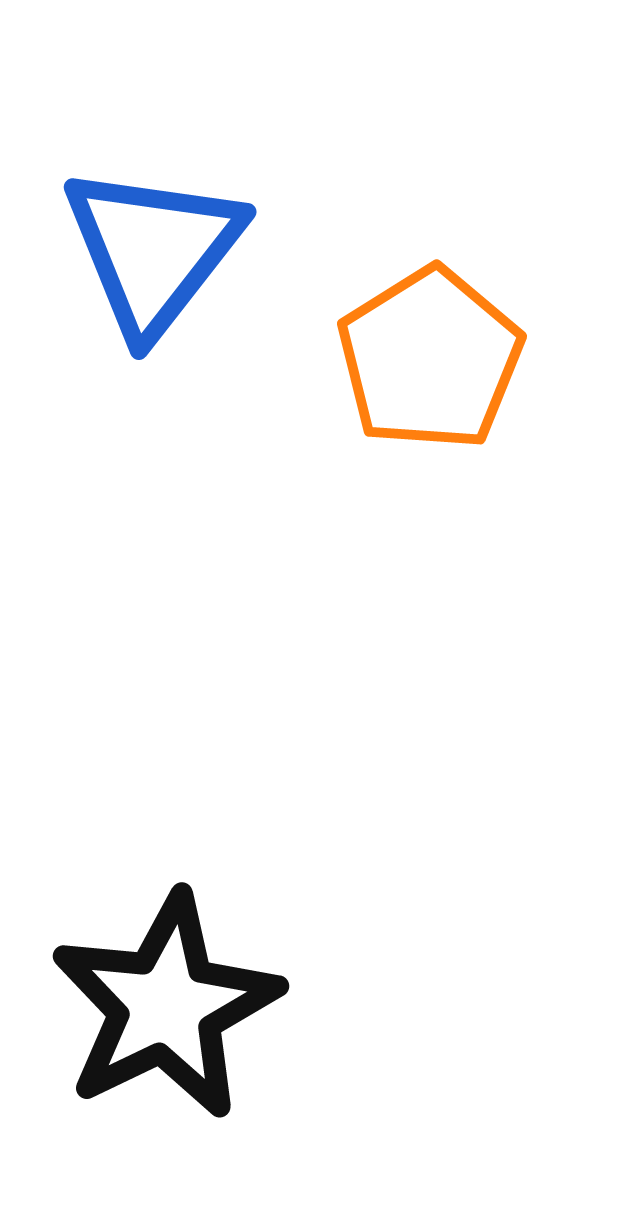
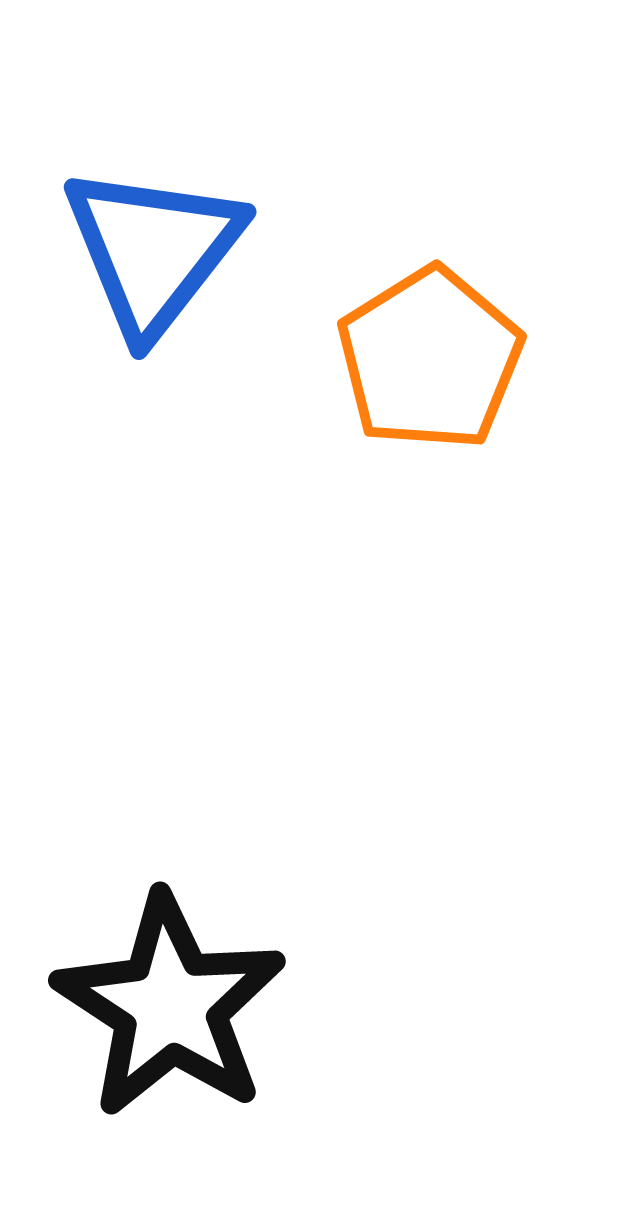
black star: moved 4 px right; rotated 13 degrees counterclockwise
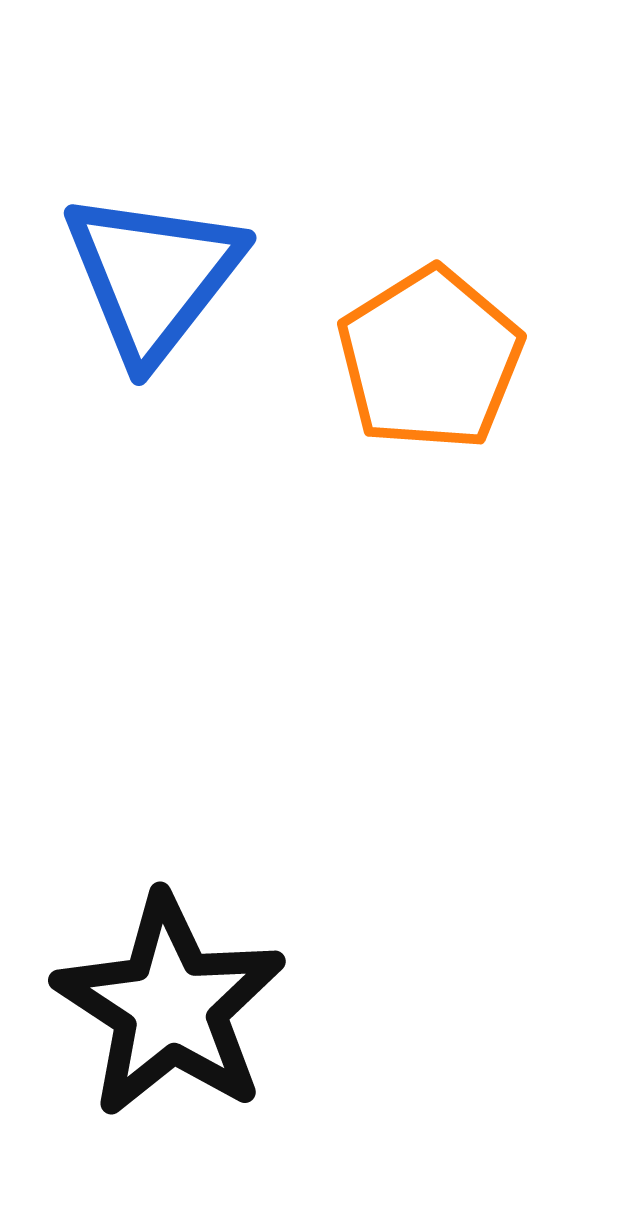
blue triangle: moved 26 px down
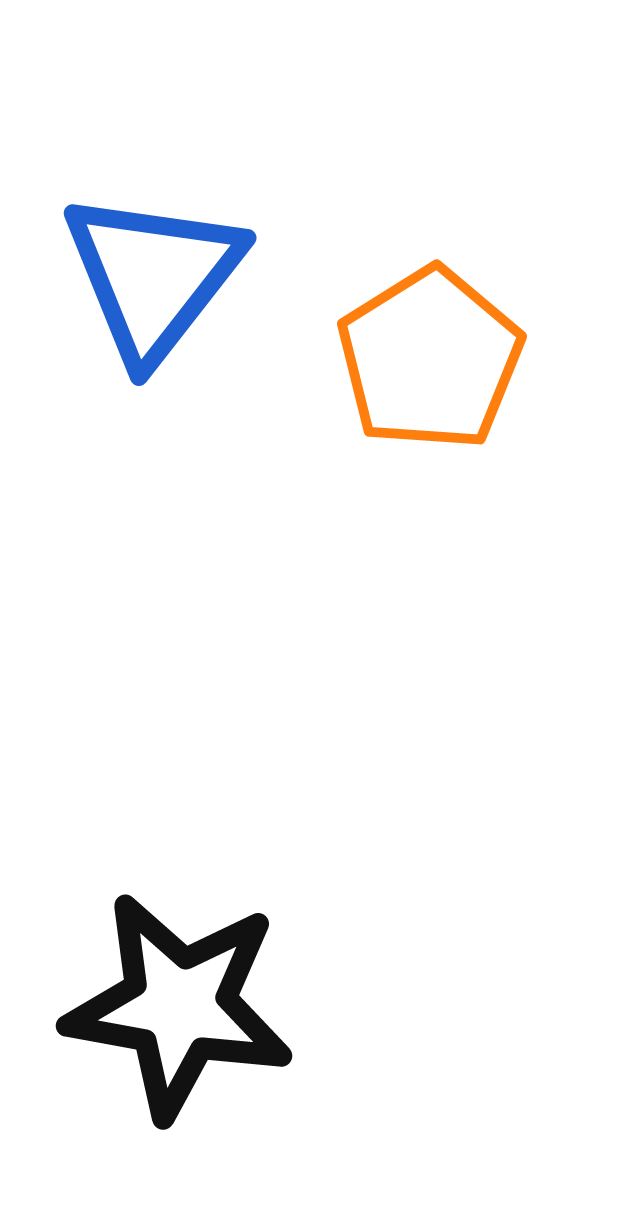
black star: moved 9 px right; rotated 23 degrees counterclockwise
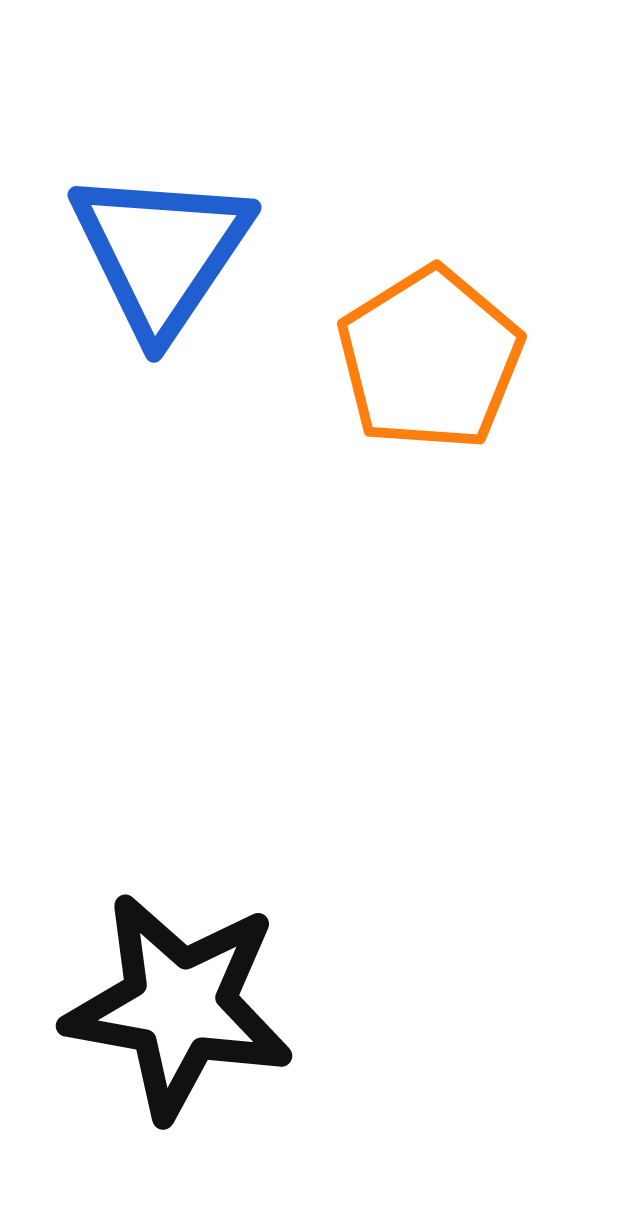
blue triangle: moved 8 px right, 24 px up; rotated 4 degrees counterclockwise
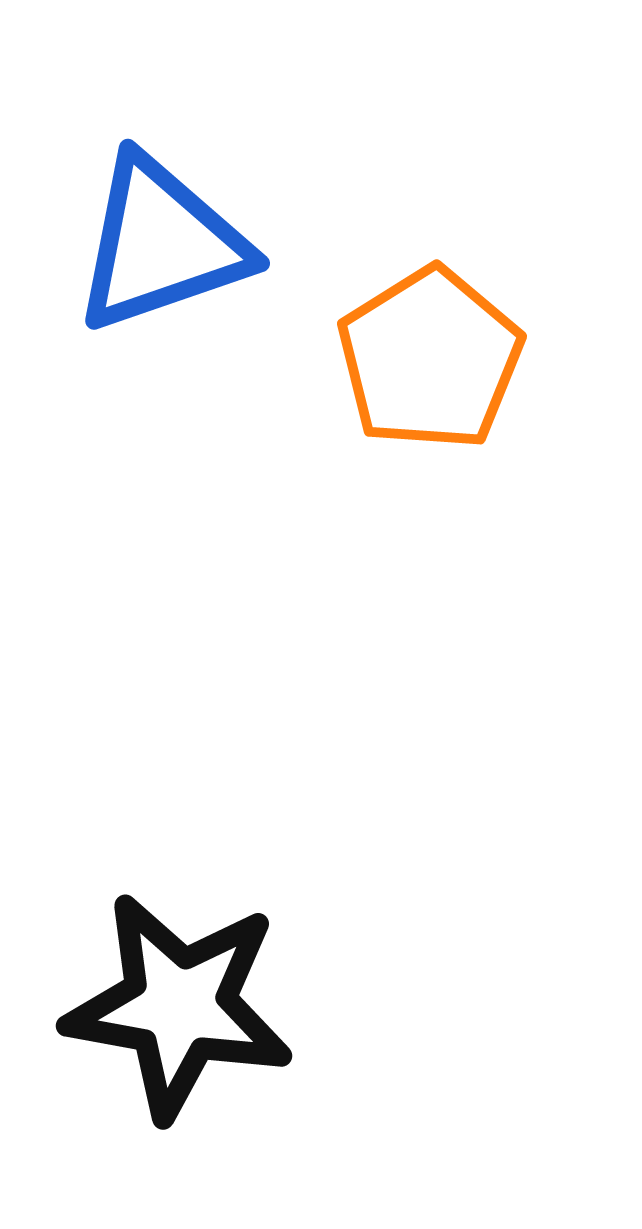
blue triangle: moved 8 px up; rotated 37 degrees clockwise
